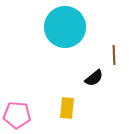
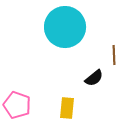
pink pentagon: moved 10 px up; rotated 16 degrees clockwise
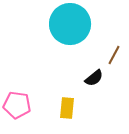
cyan circle: moved 5 px right, 3 px up
brown line: rotated 30 degrees clockwise
pink pentagon: rotated 12 degrees counterclockwise
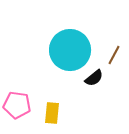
cyan circle: moved 26 px down
yellow rectangle: moved 15 px left, 5 px down
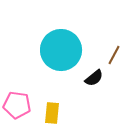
cyan circle: moved 9 px left
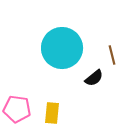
cyan circle: moved 1 px right, 2 px up
brown line: moved 2 px left; rotated 42 degrees counterclockwise
pink pentagon: moved 4 px down
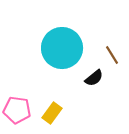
brown line: rotated 18 degrees counterclockwise
pink pentagon: moved 1 px down
yellow rectangle: rotated 30 degrees clockwise
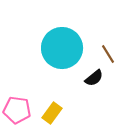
brown line: moved 4 px left, 1 px up
